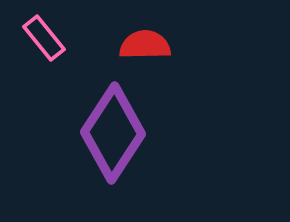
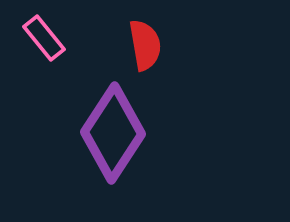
red semicircle: rotated 81 degrees clockwise
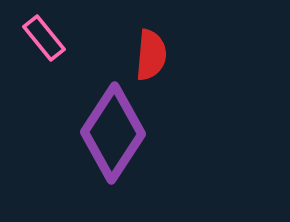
red semicircle: moved 6 px right, 10 px down; rotated 15 degrees clockwise
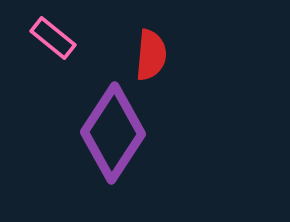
pink rectangle: moved 9 px right; rotated 12 degrees counterclockwise
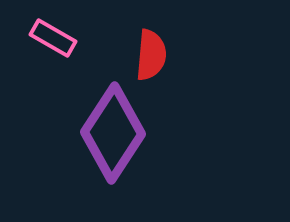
pink rectangle: rotated 9 degrees counterclockwise
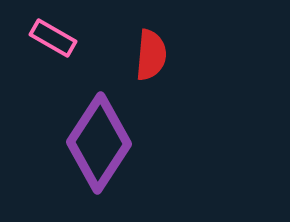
purple diamond: moved 14 px left, 10 px down
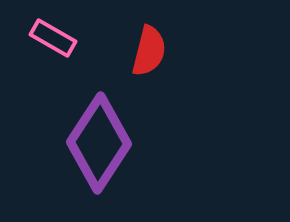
red semicircle: moved 2 px left, 4 px up; rotated 9 degrees clockwise
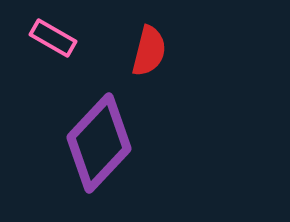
purple diamond: rotated 10 degrees clockwise
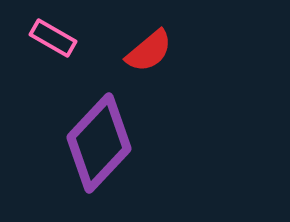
red semicircle: rotated 36 degrees clockwise
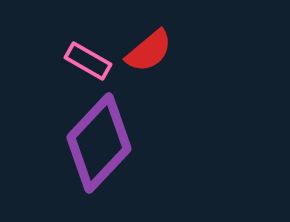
pink rectangle: moved 35 px right, 23 px down
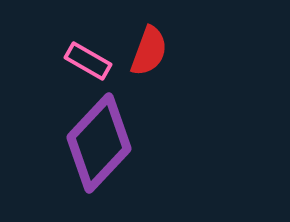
red semicircle: rotated 30 degrees counterclockwise
